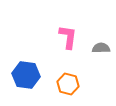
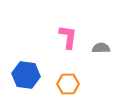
orange hexagon: rotated 15 degrees counterclockwise
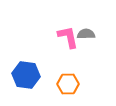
pink L-shape: rotated 20 degrees counterclockwise
gray semicircle: moved 15 px left, 14 px up
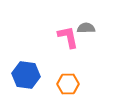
gray semicircle: moved 6 px up
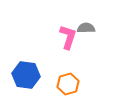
pink L-shape: rotated 30 degrees clockwise
orange hexagon: rotated 15 degrees counterclockwise
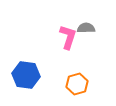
orange hexagon: moved 9 px right
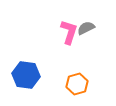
gray semicircle: rotated 24 degrees counterclockwise
pink L-shape: moved 1 px right, 5 px up
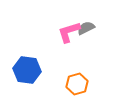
pink L-shape: rotated 125 degrees counterclockwise
blue hexagon: moved 1 px right, 5 px up
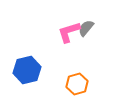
gray semicircle: rotated 24 degrees counterclockwise
blue hexagon: rotated 20 degrees counterclockwise
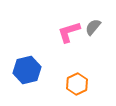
gray semicircle: moved 7 px right, 1 px up
orange hexagon: rotated 10 degrees counterclockwise
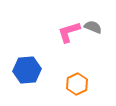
gray semicircle: rotated 72 degrees clockwise
blue hexagon: rotated 8 degrees clockwise
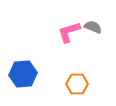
blue hexagon: moved 4 px left, 4 px down
orange hexagon: rotated 25 degrees clockwise
